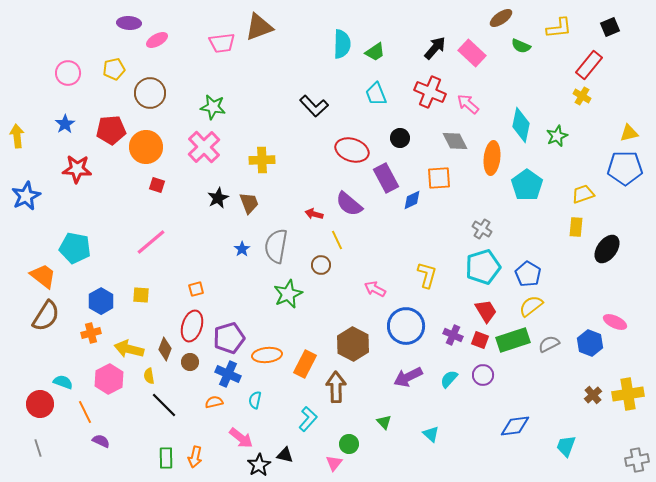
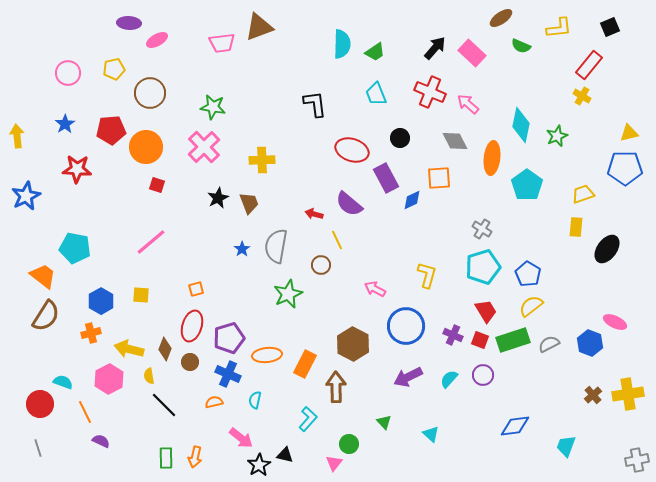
black L-shape at (314, 106): moved 1 px right, 2 px up; rotated 144 degrees counterclockwise
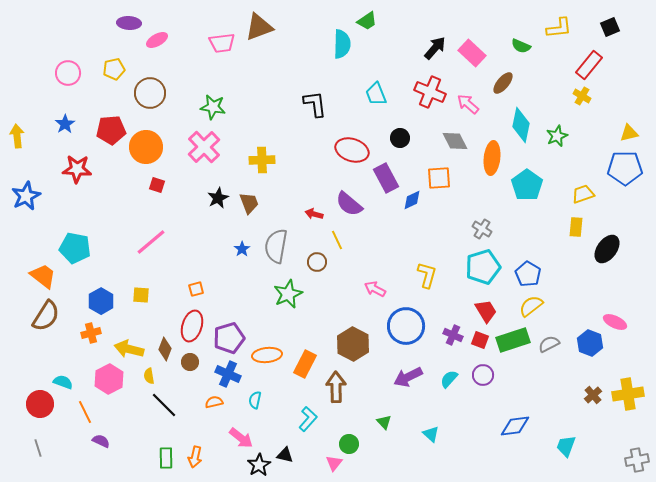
brown ellipse at (501, 18): moved 2 px right, 65 px down; rotated 15 degrees counterclockwise
green trapezoid at (375, 52): moved 8 px left, 31 px up
brown circle at (321, 265): moved 4 px left, 3 px up
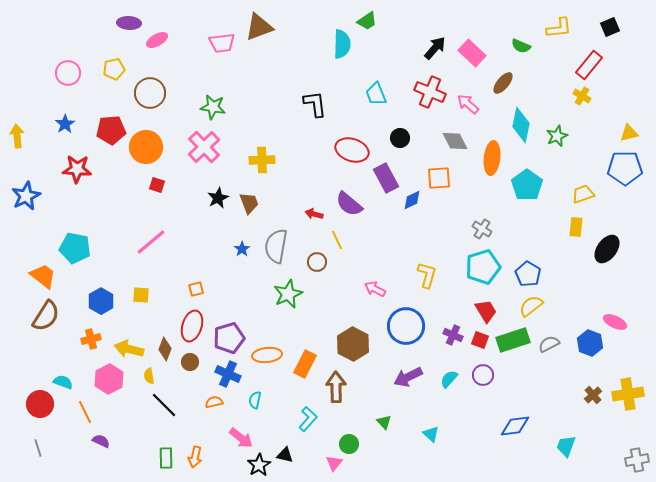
orange cross at (91, 333): moved 6 px down
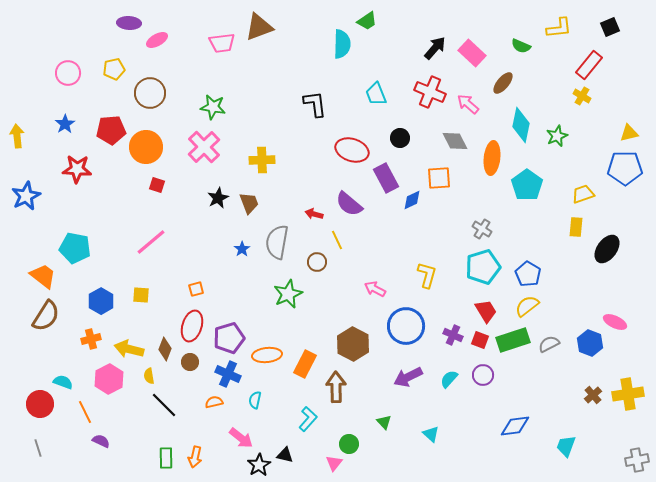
gray semicircle at (276, 246): moved 1 px right, 4 px up
yellow semicircle at (531, 306): moved 4 px left
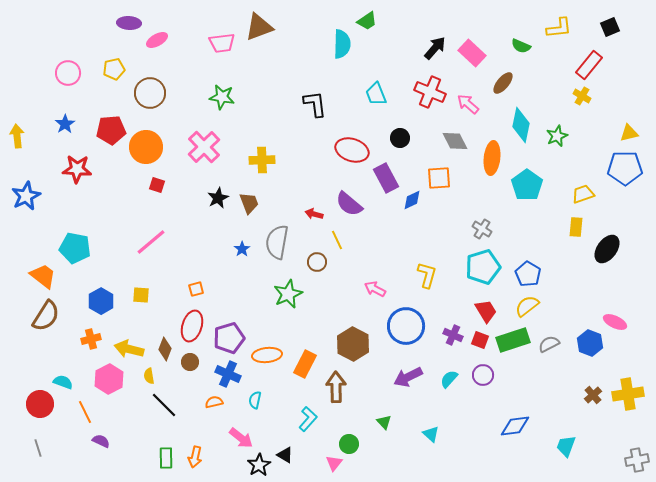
green star at (213, 107): moved 9 px right, 10 px up
black triangle at (285, 455): rotated 18 degrees clockwise
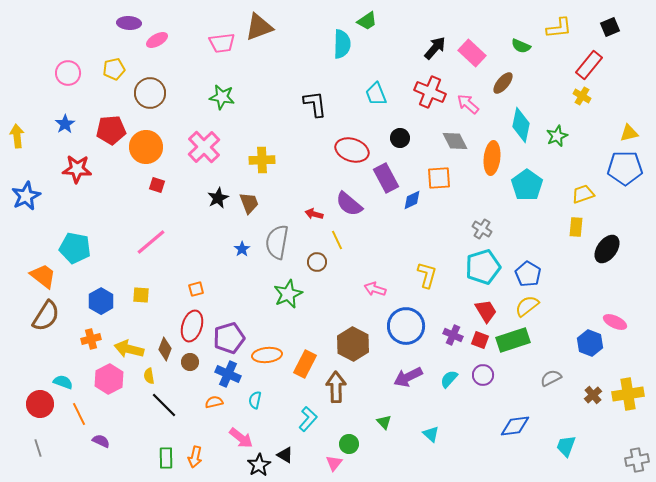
pink arrow at (375, 289): rotated 10 degrees counterclockwise
gray semicircle at (549, 344): moved 2 px right, 34 px down
orange line at (85, 412): moved 6 px left, 2 px down
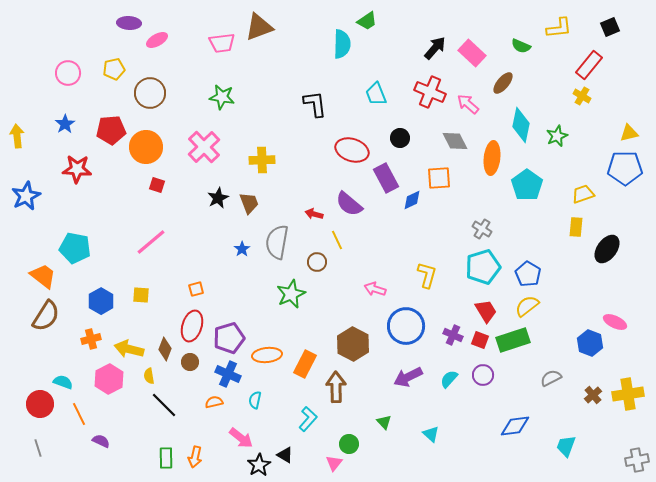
green star at (288, 294): moved 3 px right
